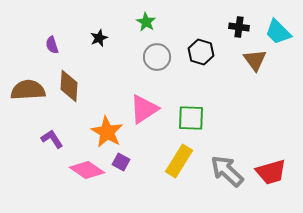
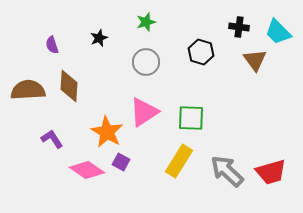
green star: rotated 24 degrees clockwise
gray circle: moved 11 px left, 5 px down
pink triangle: moved 3 px down
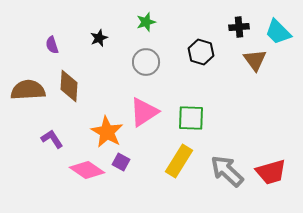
black cross: rotated 12 degrees counterclockwise
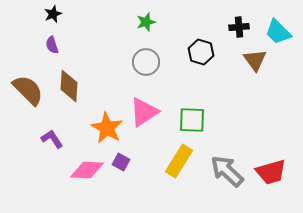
black star: moved 46 px left, 24 px up
brown semicircle: rotated 48 degrees clockwise
green square: moved 1 px right, 2 px down
orange star: moved 4 px up
pink diamond: rotated 32 degrees counterclockwise
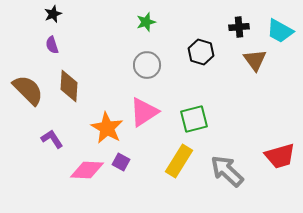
cyan trapezoid: moved 2 px right, 1 px up; rotated 16 degrees counterclockwise
gray circle: moved 1 px right, 3 px down
green square: moved 2 px right, 1 px up; rotated 16 degrees counterclockwise
red trapezoid: moved 9 px right, 16 px up
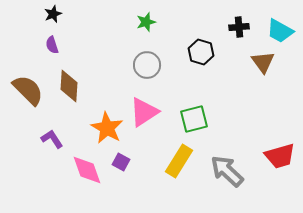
brown triangle: moved 8 px right, 2 px down
pink diamond: rotated 68 degrees clockwise
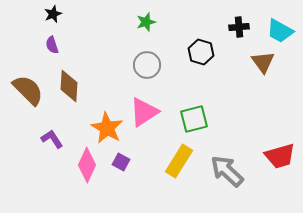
pink diamond: moved 5 px up; rotated 44 degrees clockwise
